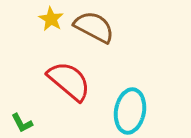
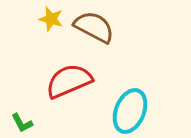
yellow star: rotated 15 degrees counterclockwise
red semicircle: rotated 63 degrees counterclockwise
cyan ellipse: rotated 12 degrees clockwise
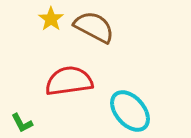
yellow star: rotated 20 degrees clockwise
red semicircle: rotated 15 degrees clockwise
cyan ellipse: rotated 63 degrees counterclockwise
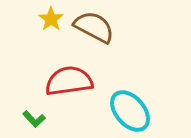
green L-shape: moved 12 px right, 4 px up; rotated 15 degrees counterclockwise
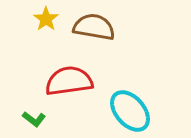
yellow star: moved 5 px left
brown semicircle: rotated 18 degrees counterclockwise
green L-shape: rotated 10 degrees counterclockwise
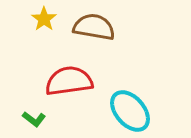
yellow star: moved 2 px left
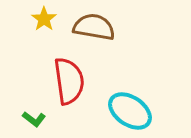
red semicircle: rotated 90 degrees clockwise
cyan ellipse: rotated 15 degrees counterclockwise
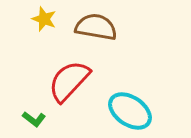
yellow star: rotated 15 degrees counterclockwise
brown semicircle: moved 2 px right
red semicircle: rotated 129 degrees counterclockwise
